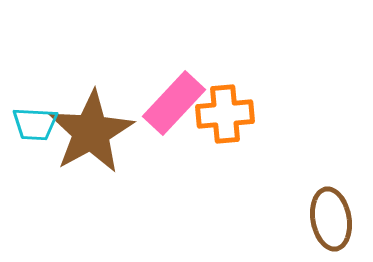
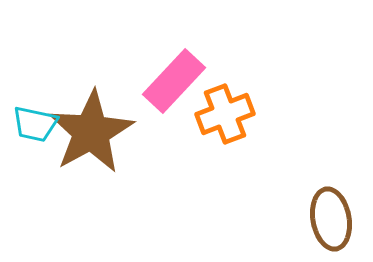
pink rectangle: moved 22 px up
orange cross: rotated 16 degrees counterclockwise
cyan trapezoid: rotated 9 degrees clockwise
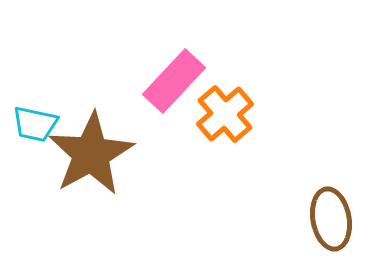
orange cross: rotated 20 degrees counterclockwise
brown star: moved 22 px down
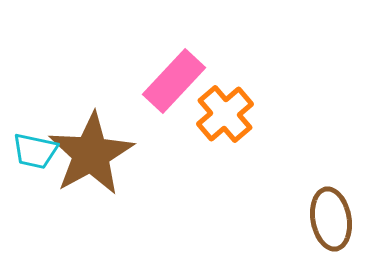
cyan trapezoid: moved 27 px down
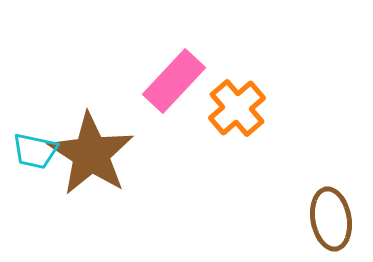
orange cross: moved 12 px right, 6 px up
brown star: rotated 10 degrees counterclockwise
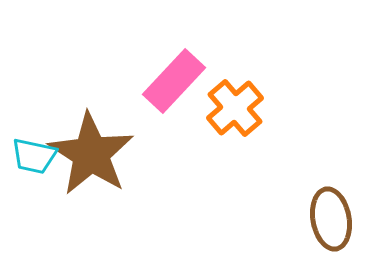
orange cross: moved 2 px left
cyan trapezoid: moved 1 px left, 5 px down
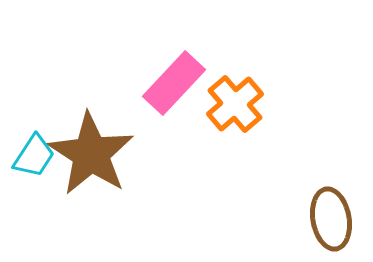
pink rectangle: moved 2 px down
orange cross: moved 4 px up
cyan trapezoid: rotated 69 degrees counterclockwise
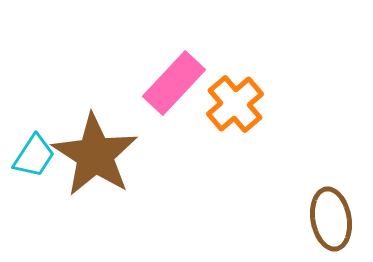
brown star: moved 4 px right, 1 px down
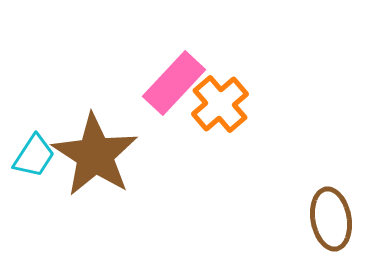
orange cross: moved 15 px left
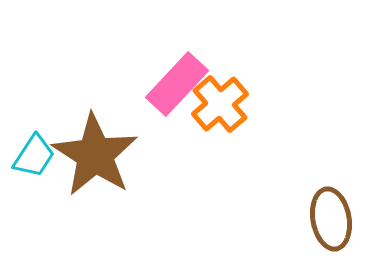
pink rectangle: moved 3 px right, 1 px down
